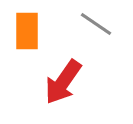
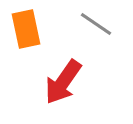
orange rectangle: moved 1 px left, 2 px up; rotated 12 degrees counterclockwise
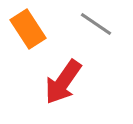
orange rectangle: moved 2 px right; rotated 21 degrees counterclockwise
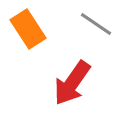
red arrow: moved 9 px right, 1 px down
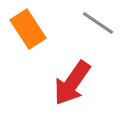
gray line: moved 2 px right, 1 px up
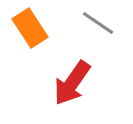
orange rectangle: moved 2 px right, 1 px up
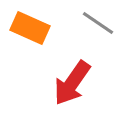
orange rectangle: rotated 33 degrees counterclockwise
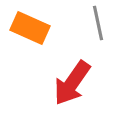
gray line: rotated 44 degrees clockwise
